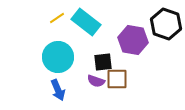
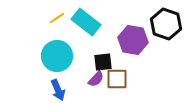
cyan circle: moved 1 px left, 1 px up
purple semicircle: moved 2 px up; rotated 66 degrees counterclockwise
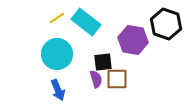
cyan circle: moved 2 px up
purple semicircle: rotated 60 degrees counterclockwise
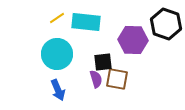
cyan rectangle: rotated 32 degrees counterclockwise
purple hexagon: rotated 8 degrees counterclockwise
brown square: rotated 10 degrees clockwise
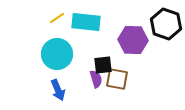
black square: moved 3 px down
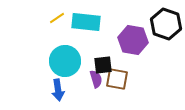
purple hexagon: rotated 8 degrees clockwise
cyan circle: moved 8 px right, 7 px down
blue arrow: rotated 15 degrees clockwise
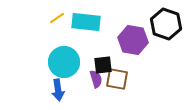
cyan circle: moved 1 px left, 1 px down
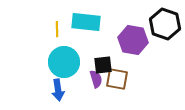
yellow line: moved 11 px down; rotated 56 degrees counterclockwise
black hexagon: moved 1 px left
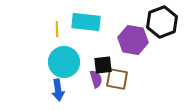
black hexagon: moved 3 px left, 2 px up; rotated 20 degrees clockwise
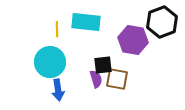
cyan circle: moved 14 px left
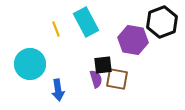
cyan rectangle: rotated 56 degrees clockwise
yellow line: moved 1 px left; rotated 21 degrees counterclockwise
cyan circle: moved 20 px left, 2 px down
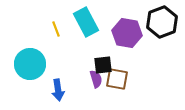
purple hexagon: moved 6 px left, 7 px up
